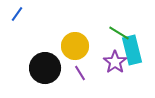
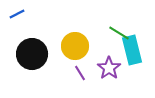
blue line: rotated 28 degrees clockwise
purple star: moved 6 px left, 6 px down
black circle: moved 13 px left, 14 px up
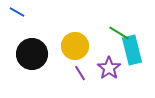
blue line: moved 2 px up; rotated 56 degrees clockwise
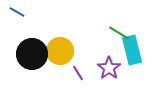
yellow circle: moved 15 px left, 5 px down
purple line: moved 2 px left
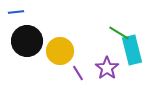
blue line: moved 1 px left; rotated 35 degrees counterclockwise
black circle: moved 5 px left, 13 px up
purple star: moved 2 px left
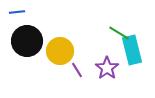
blue line: moved 1 px right
purple line: moved 1 px left, 3 px up
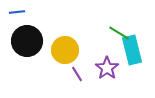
yellow circle: moved 5 px right, 1 px up
purple line: moved 4 px down
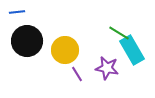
cyan rectangle: rotated 16 degrees counterclockwise
purple star: rotated 25 degrees counterclockwise
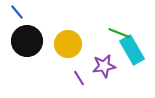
blue line: rotated 56 degrees clockwise
green line: rotated 10 degrees counterclockwise
yellow circle: moved 3 px right, 6 px up
purple star: moved 3 px left, 2 px up; rotated 20 degrees counterclockwise
purple line: moved 2 px right, 4 px down
